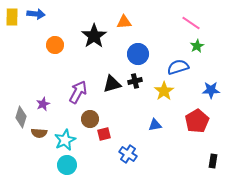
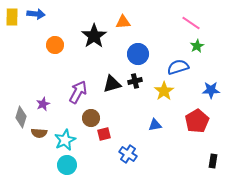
orange triangle: moved 1 px left
brown circle: moved 1 px right, 1 px up
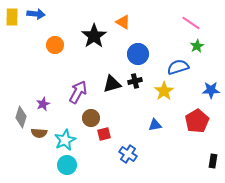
orange triangle: rotated 35 degrees clockwise
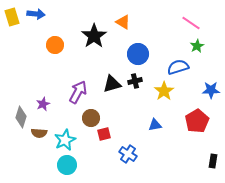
yellow rectangle: rotated 18 degrees counterclockwise
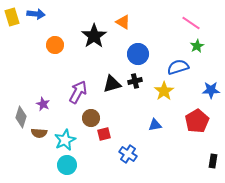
purple star: rotated 24 degrees counterclockwise
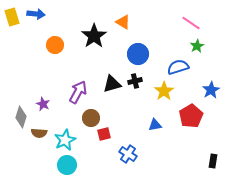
blue star: rotated 30 degrees counterclockwise
red pentagon: moved 6 px left, 5 px up
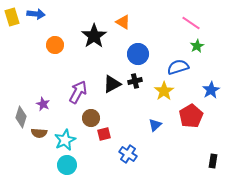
black triangle: rotated 12 degrees counterclockwise
blue triangle: rotated 32 degrees counterclockwise
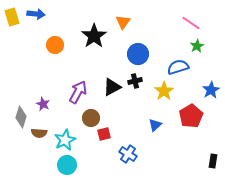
orange triangle: rotated 35 degrees clockwise
black triangle: moved 3 px down
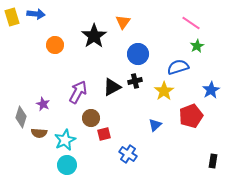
red pentagon: rotated 10 degrees clockwise
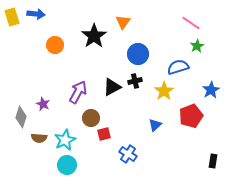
brown semicircle: moved 5 px down
